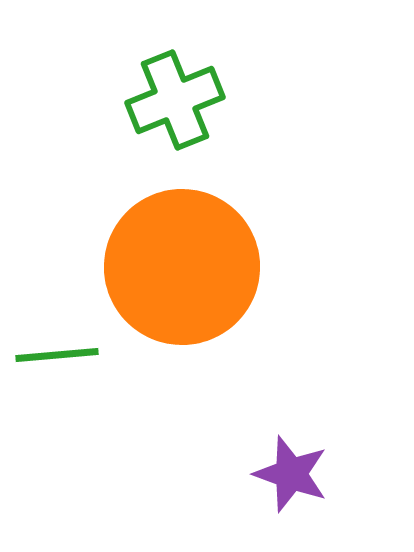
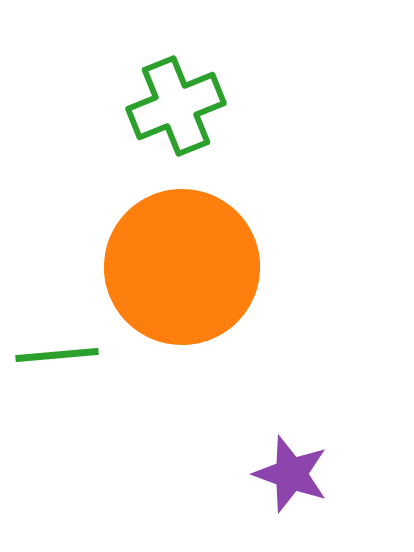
green cross: moved 1 px right, 6 px down
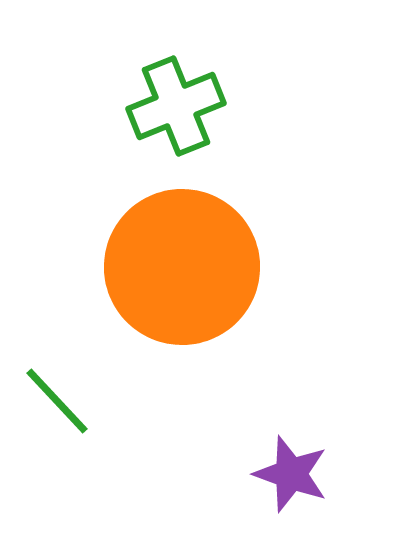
green line: moved 46 px down; rotated 52 degrees clockwise
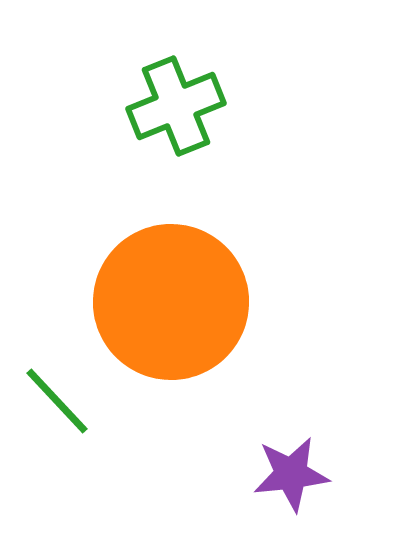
orange circle: moved 11 px left, 35 px down
purple star: rotated 26 degrees counterclockwise
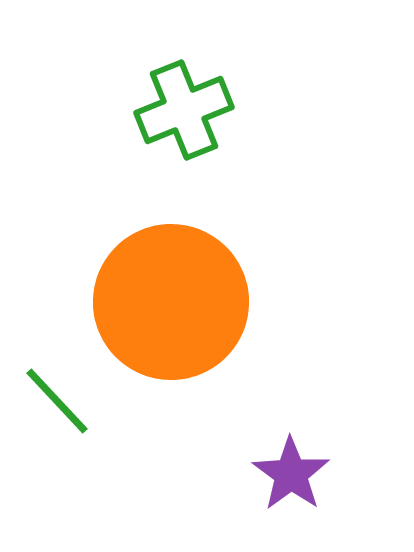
green cross: moved 8 px right, 4 px down
purple star: rotated 30 degrees counterclockwise
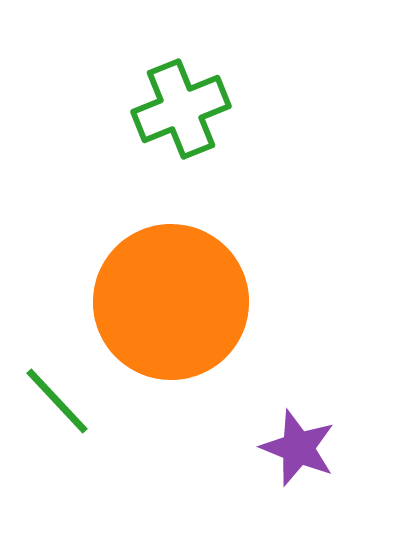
green cross: moved 3 px left, 1 px up
purple star: moved 7 px right, 26 px up; rotated 14 degrees counterclockwise
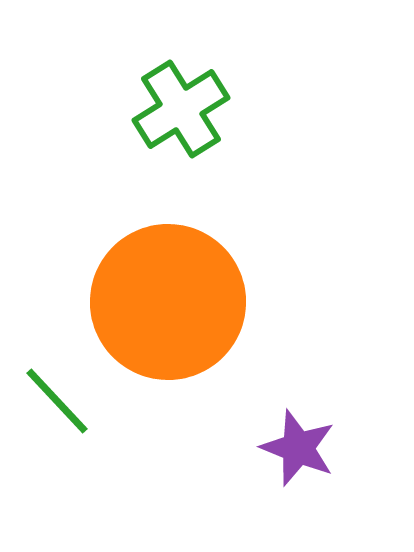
green cross: rotated 10 degrees counterclockwise
orange circle: moved 3 px left
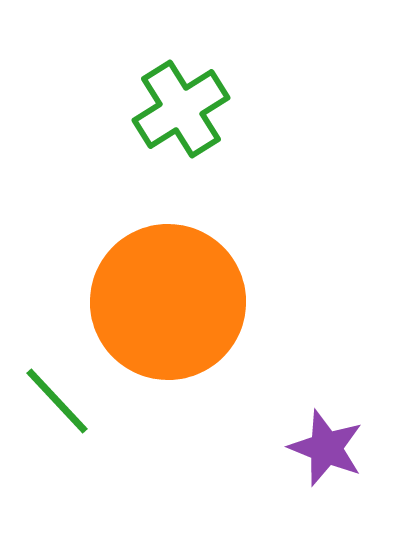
purple star: moved 28 px right
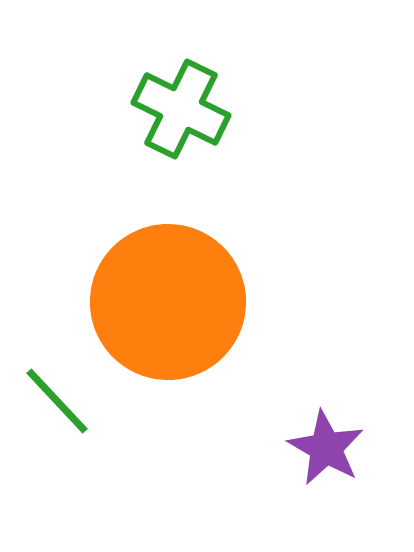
green cross: rotated 32 degrees counterclockwise
purple star: rotated 8 degrees clockwise
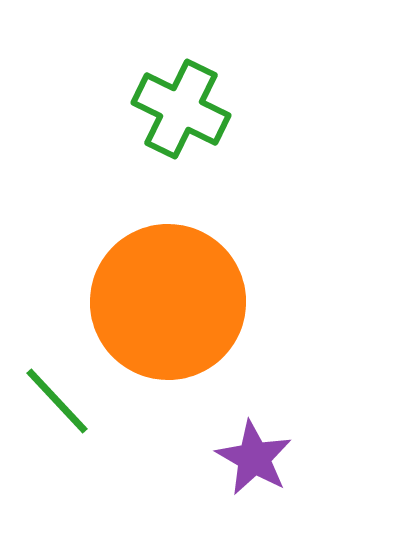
purple star: moved 72 px left, 10 px down
